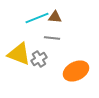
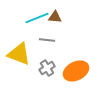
gray line: moved 5 px left, 2 px down
gray cross: moved 8 px right, 9 px down
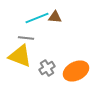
gray line: moved 21 px left, 2 px up
yellow triangle: moved 1 px right, 2 px down
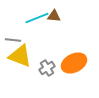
brown triangle: moved 1 px left, 1 px up
gray line: moved 13 px left, 2 px down
orange ellipse: moved 2 px left, 8 px up
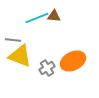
orange ellipse: moved 1 px left, 2 px up
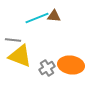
orange ellipse: moved 2 px left, 4 px down; rotated 35 degrees clockwise
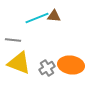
yellow triangle: moved 1 px left, 7 px down
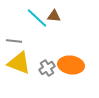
cyan line: rotated 65 degrees clockwise
gray line: moved 1 px right, 1 px down
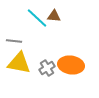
yellow triangle: rotated 10 degrees counterclockwise
